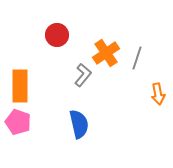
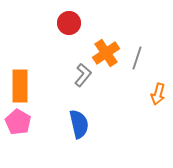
red circle: moved 12 px right, 12 px up
orange arrow: rotated 25 degrees clockwise
pink pentagon: rotated 10 degrees clockwise
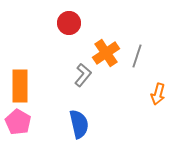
gray line: moved 2 px up
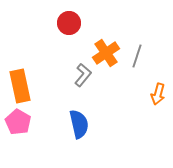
orange rectangle: rotated 12 degrees counterclockwise
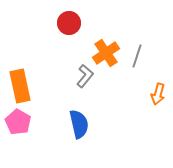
gray L-shape: moved 2 px right, 1 px down
